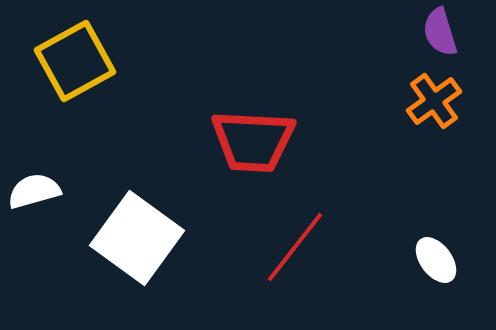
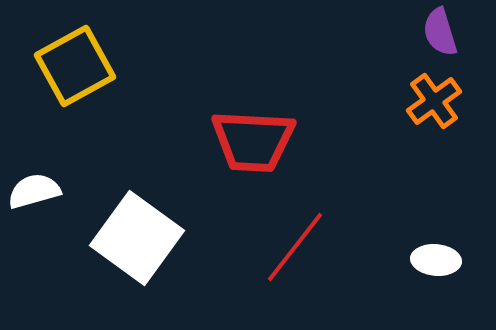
yellow square: moved 5 px down
white ellipse: rotated 48 degrees counterclockwise
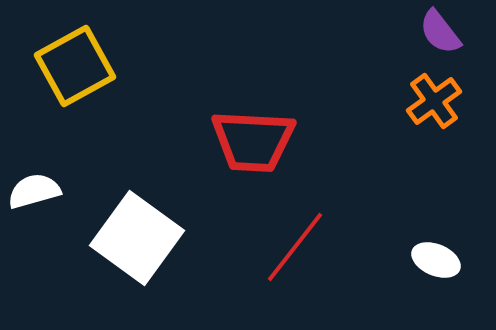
purple semicircle: rotated 21 degrees counterclockwise
white ellipse: rotated 18 degrees clockwise
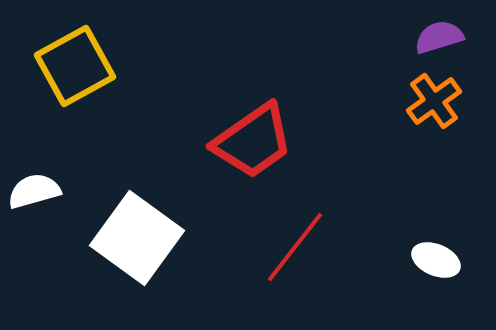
purple semicircle: moved 1 px left, 5 px down; rotated 111 degrees clockwise
red trapezoid: rotated 38 degrees counterclockwise
